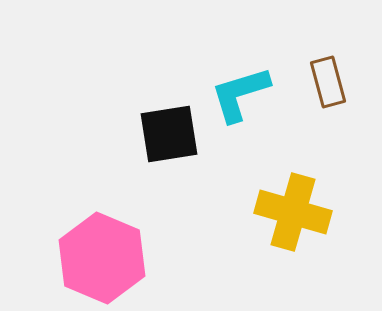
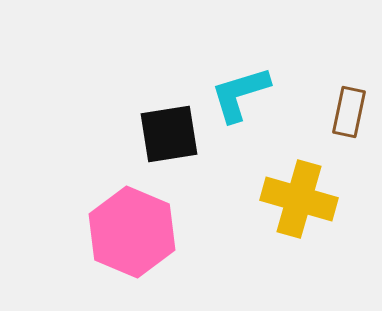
brown rectangle: moved 21 px right, 30 px down; rotated 27 degrees clockwise
yellow cross: moved 6 px right, 13 px up
pink hexagon: moved 30 px right, 26 px up
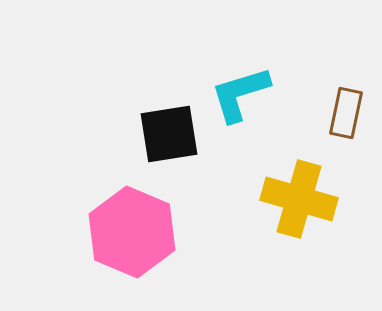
brown rectangle: moved 3 px left, 1 px down
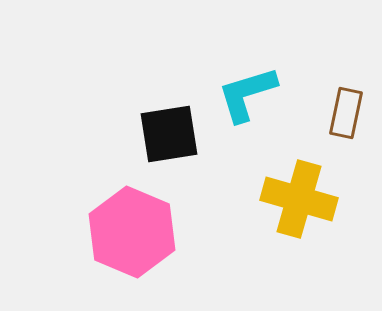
cyan L-shape: moved 7 px right
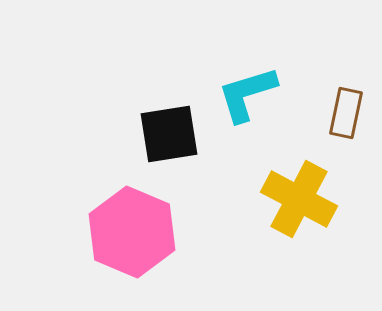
yellow cross: rotated 12 degrees clockwise
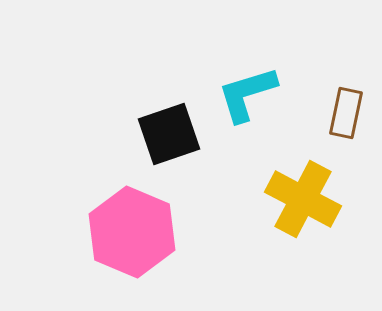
black square: rotated 10 degrees counterclockwise
yellow cross: moved 4 px right
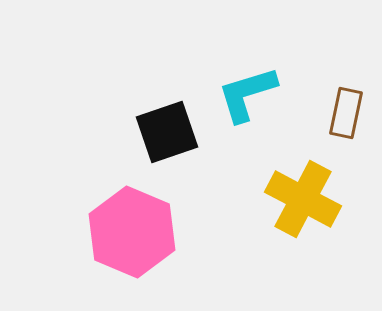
black square: moved 2 px left, 2 px up
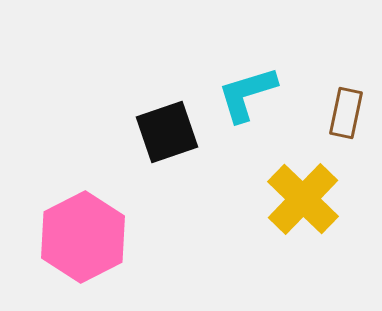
yellow cross: rotated 16 degrees clockwise
pink hexagon: moved 49 px left, 5 px down; rotated 10 degrees clockwise
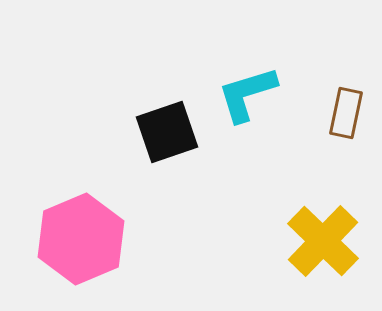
yellow cross: moved 20 px right, 42 px down
pink hexagon: moved 2 px left, 2 px down; rotated 4 degrees clockwise
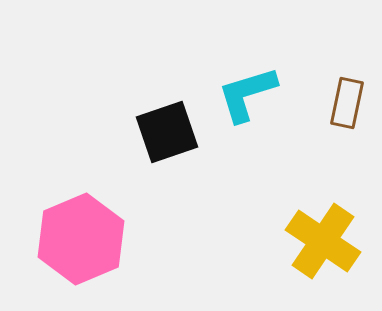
brown rectangle: moved 1 px right, 10 px up
yellow cross: rotated 10 degrees counterclockwise
